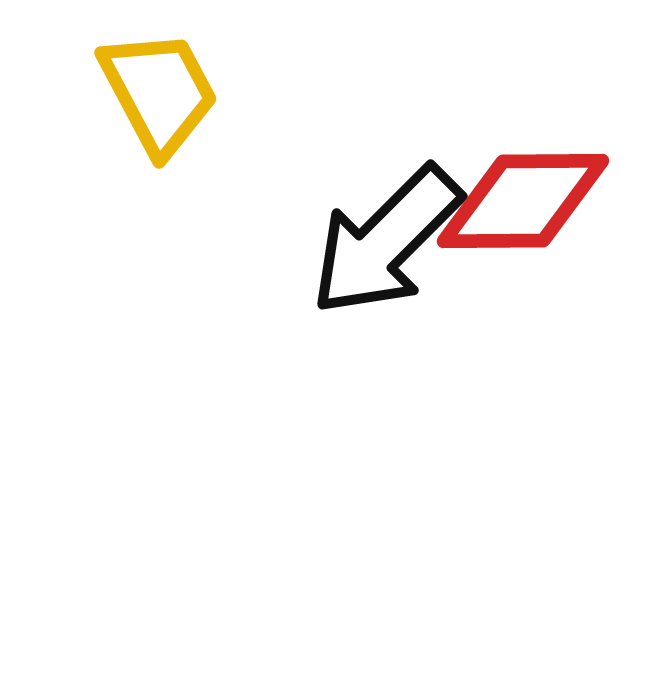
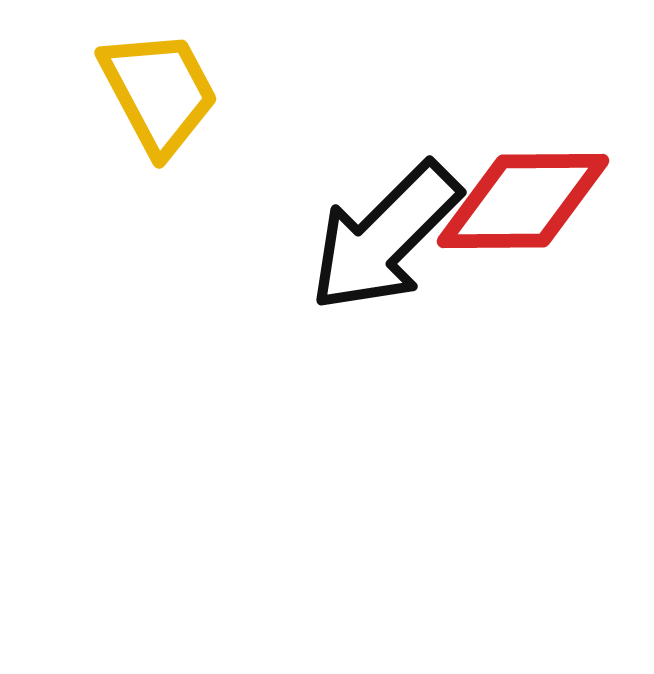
black arrow: moved 1 px left, 4 px up
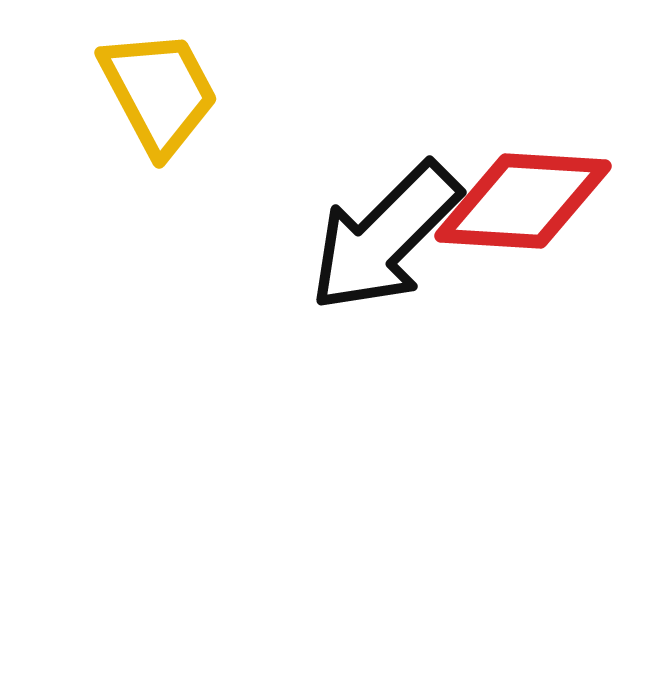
red diamond: rotated 4 degrees clockwise
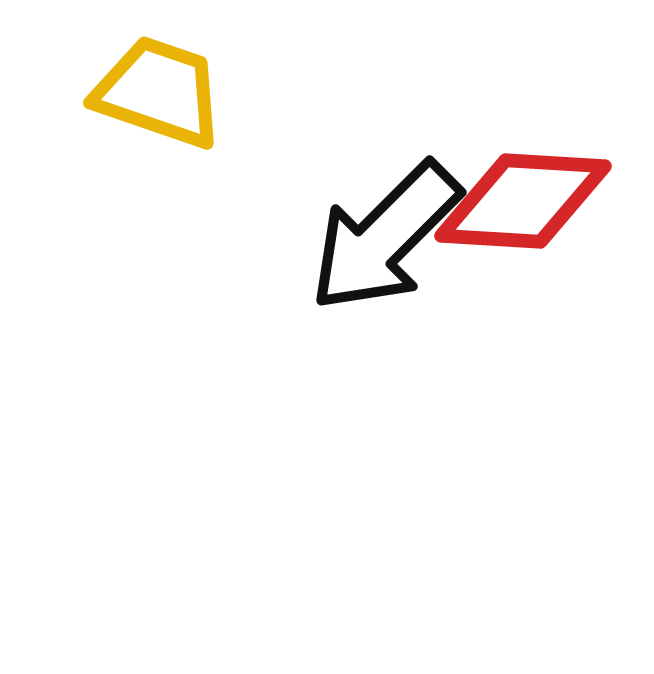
yellow trapezoid: rotated 43 degrees counterclockwise
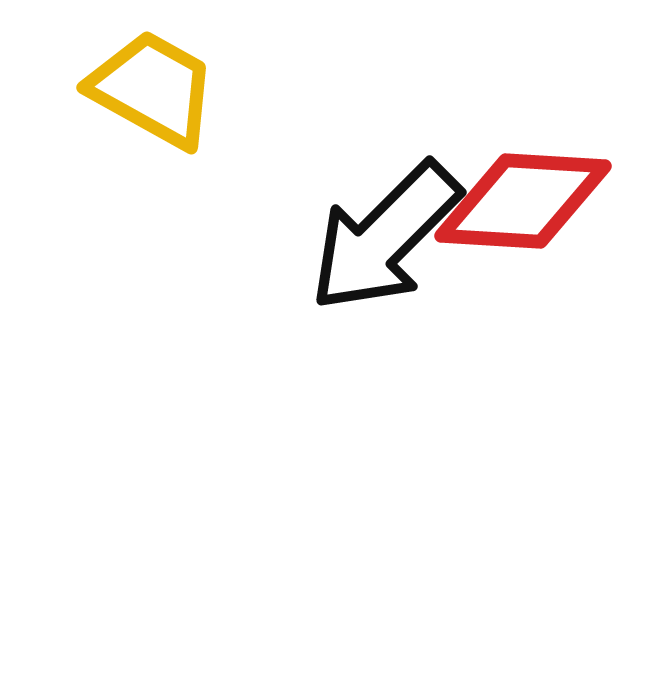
yellow trapezoid: moved 6 px left, 3 px up; rotated 10 degrees clockwise
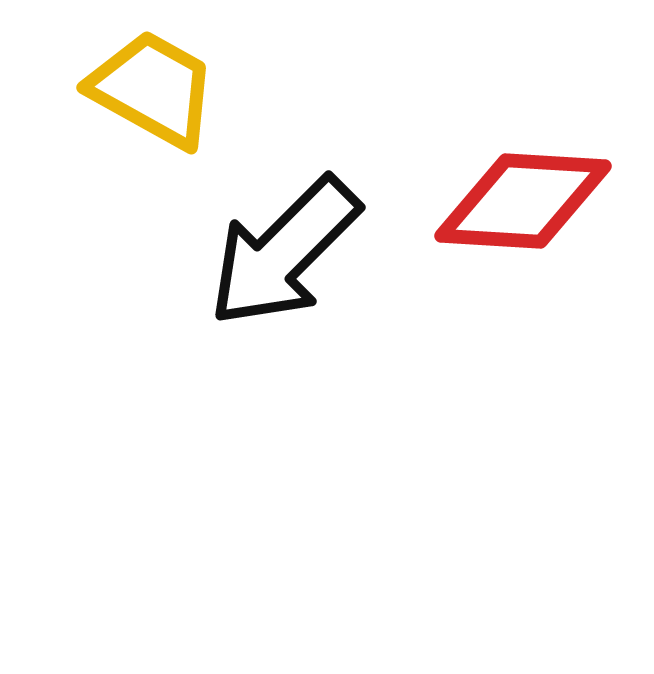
black arrow: moved 101 px left, 15 px down
